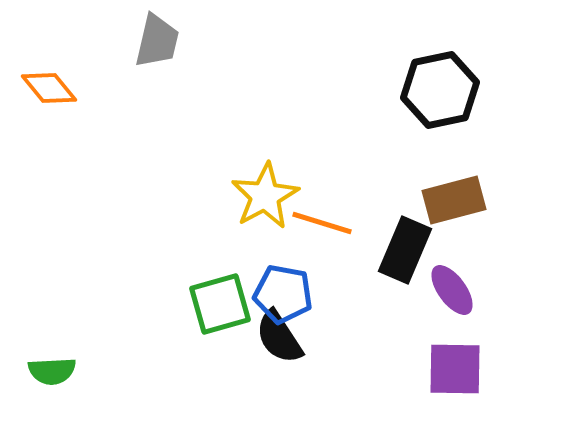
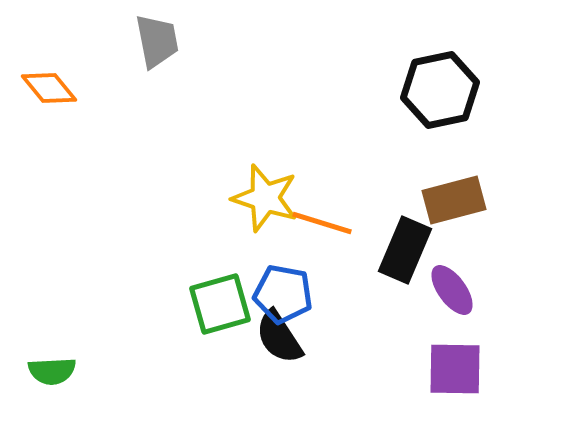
gray trapezoid: rotated 24 degrees counterclockwise
yellow star: moved 2 px down; rotated 26 degrees counterclockwise
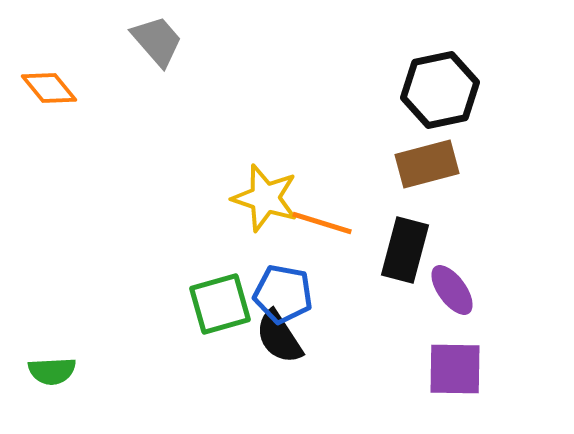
gray trapezoid: rotated 30 degrees counterclockwise
brown rectangle: moved 27 px left, 36 px up
black rectangle: rotated 8 degrees counterclockwise
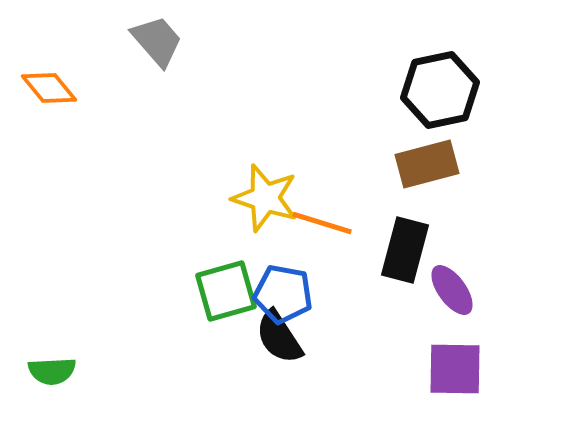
green square: moved 6 px right, 13 px up
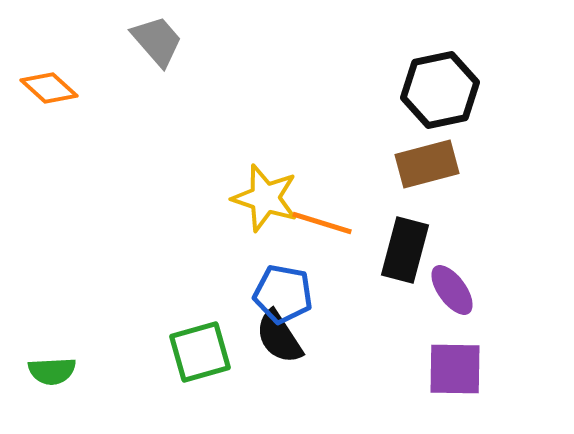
orange diamond: rotated 8 degrees counterclockwise
green square: moved 26 px left, 61 px down
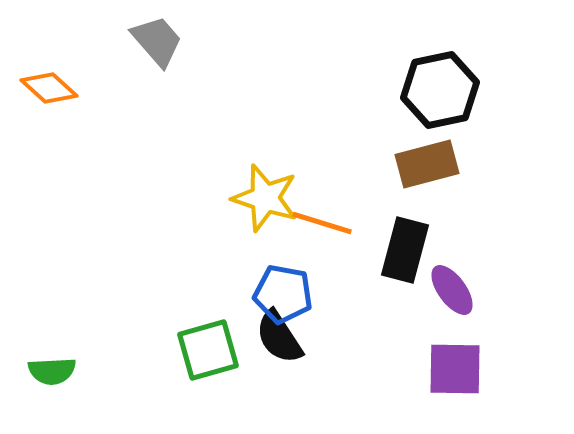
green square: moved 8 px right, 2 px up
